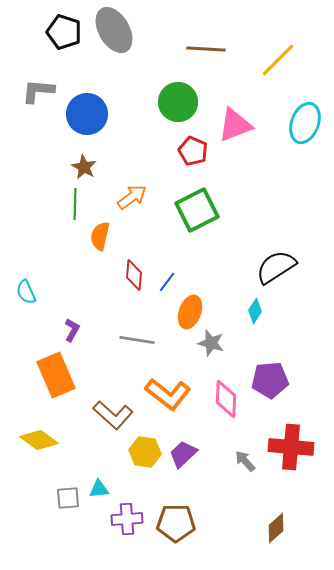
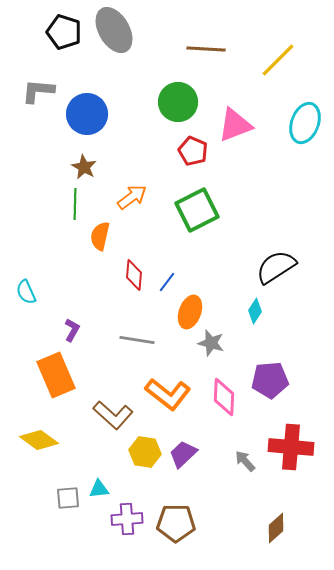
pink diamond: moved 2 px left, 2 px up
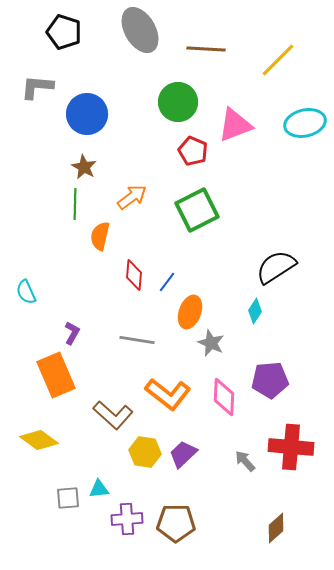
gray ellipse: moved 26 px right
gray L-shape: moved 1 px left, 4 px up
cyan ellipse: rotated 57 degrees clockwise
purple L-shape: moved 3 px down
gray star: rotated 8 degrees clockwise
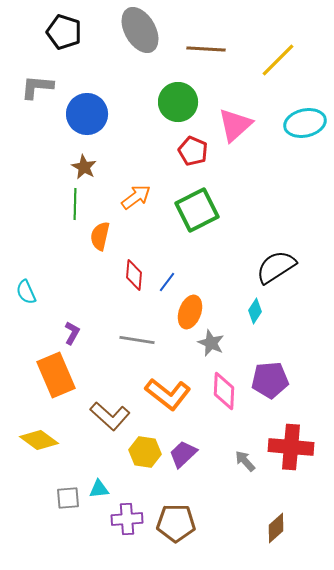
pink triangle: rotated 21 degrees counterclockwise
orange arrow: moved 4 px right
pink diamond: moved 6 px up
brown L-shape: moved 3 px left, 1 px down
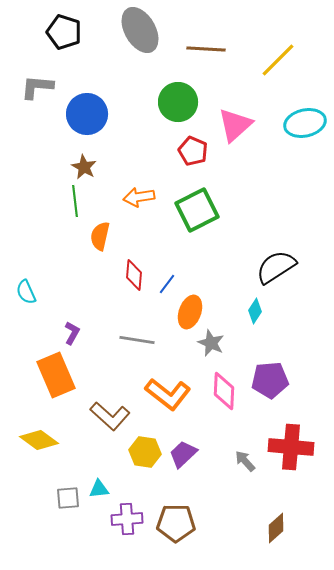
orange arrow: moved 3 px right; rotated 152 degrees counterclockwise
green line: moved 3 px up; rotated 8 degrees counterclockwise
blue line: moved 2 px down
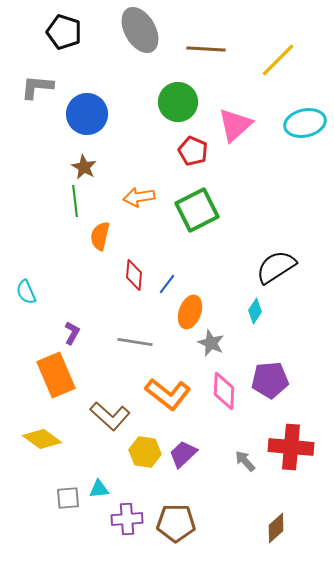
gray line: moved 2 px left, 2 px down
yellow diamond: moved 3 px right, 1 px up
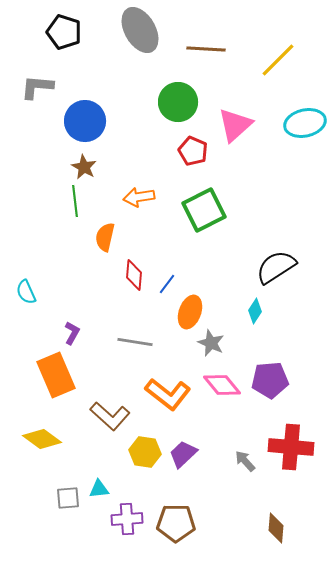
blue circle: moved 2 px left, 7 px down
green square: moved 7 px right
orange semicircle: moved 5 px right, 1 px down
pink diamond: moved 2 px left, 6 px up; rotated 42 degrees counterclockwise
brown diamond: rotated 44 degrees counterclockwise
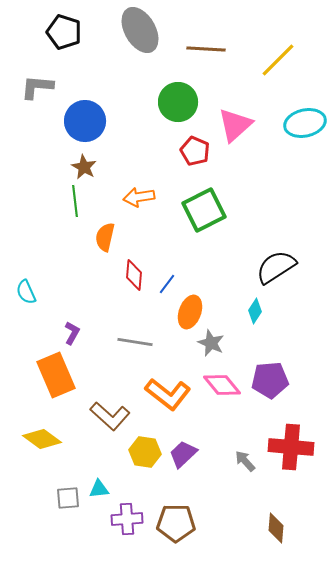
red pentagon: moved 2 px right
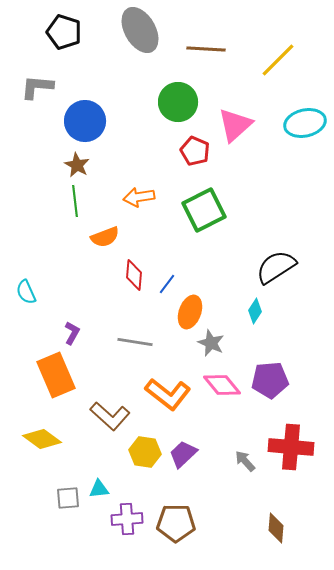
brown star: moved 7 px left, 2 px up
orange semicircle: rotated 124 degrees counterclockwise
